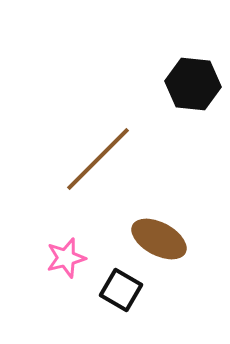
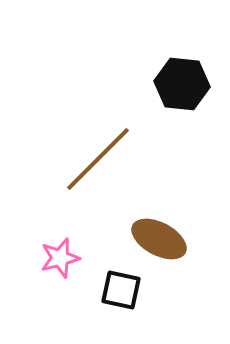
black hexagon: moved 11 px left
pink star: moved 6 px left
black square: rotated 18 degrees counterclockwise
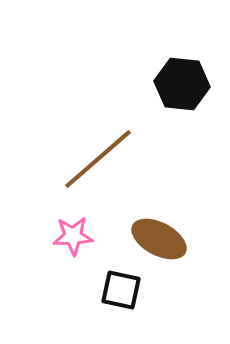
brown line: rotated 4 degrees clockwise
pink star: moved 13 px right, 22 px up; rotated 12 degrees clockwise
